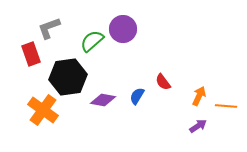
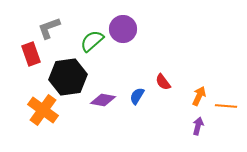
purple arrow: rotated 42 degrees counterclockwise
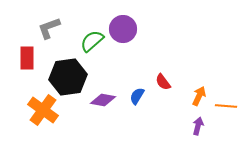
red rectangle: moved 4 px left, 4 px down; rotated 20 degrees clockwise
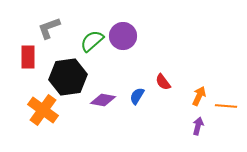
purple circle: moved 7 px down
red rectangle: moved 1 px right, 1 px up
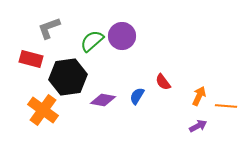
purple circle: moved 1 px left
red rectangle: moved 3 px right, 2 px down; rotated 75 degrees counterclockwise
purple arrow: rotated 48 degrees clockwise
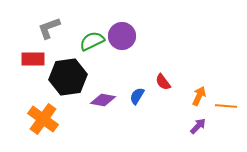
green semicircle: rotated 15 degrees clockwise
red rectangle: moved 2 px right; rotated 15 degrees counterclockwise
orange cross: moved 9 px down
purple arrow: rotated 18 degrees counterclockwise
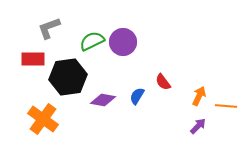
purple circle: moved 1 px right, 6 px down
